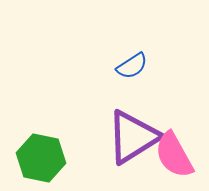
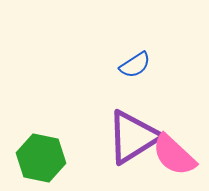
blue semicircle: moved 3 px right, 1 px up
pink semicircle: rotated 18 degrees counterclockwise
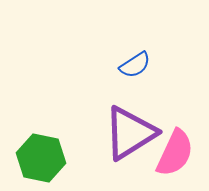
purple triangle: moved 3 px left, 4 px up
pink semicircle: moved 1 px right, 2 px up; rotated 108 degrees counterclockwise
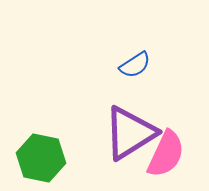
pink semicircle: moved 9 px left, 1 px down
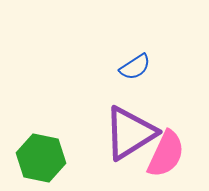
blue semicircle: moved 2 px down
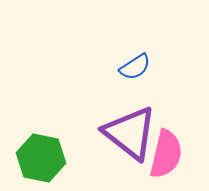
purple triangle: rotated 50 degrees counterclockwise
pink semicircle: rotated 12 degrees counterclockwise
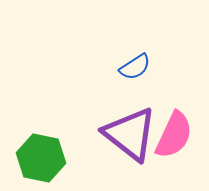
purple triangle: moved 1 px down
pink semicircle: moved 8 px right, 19 px up; rotated 12 degrees clockwise
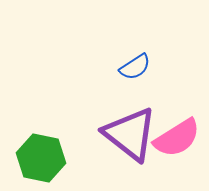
pink semicircle: moved 3 px right, 3 px down; rotated 33 degrees clockwise
